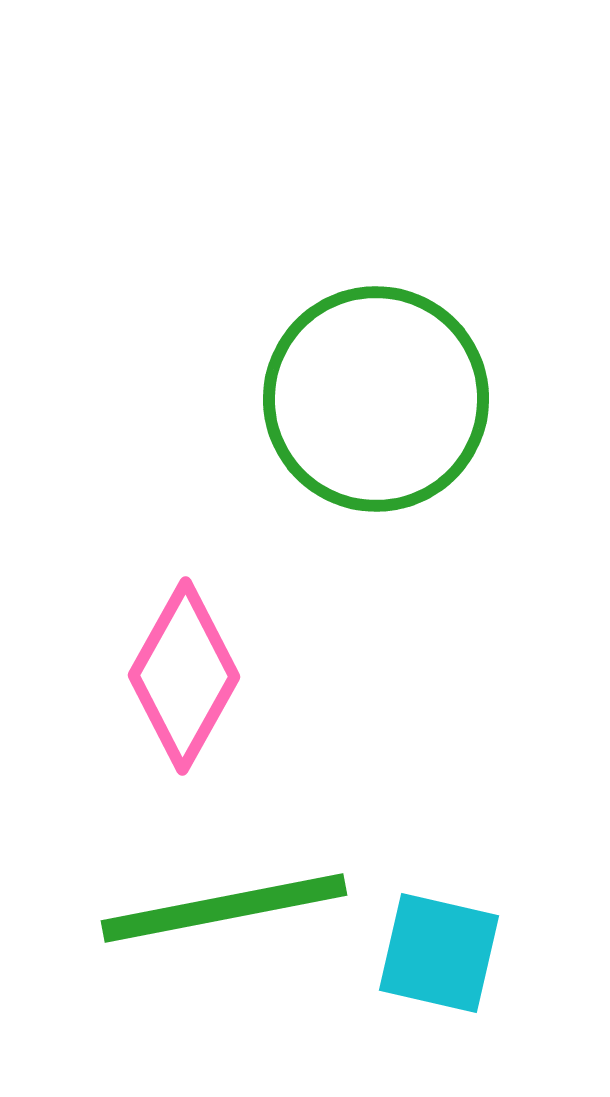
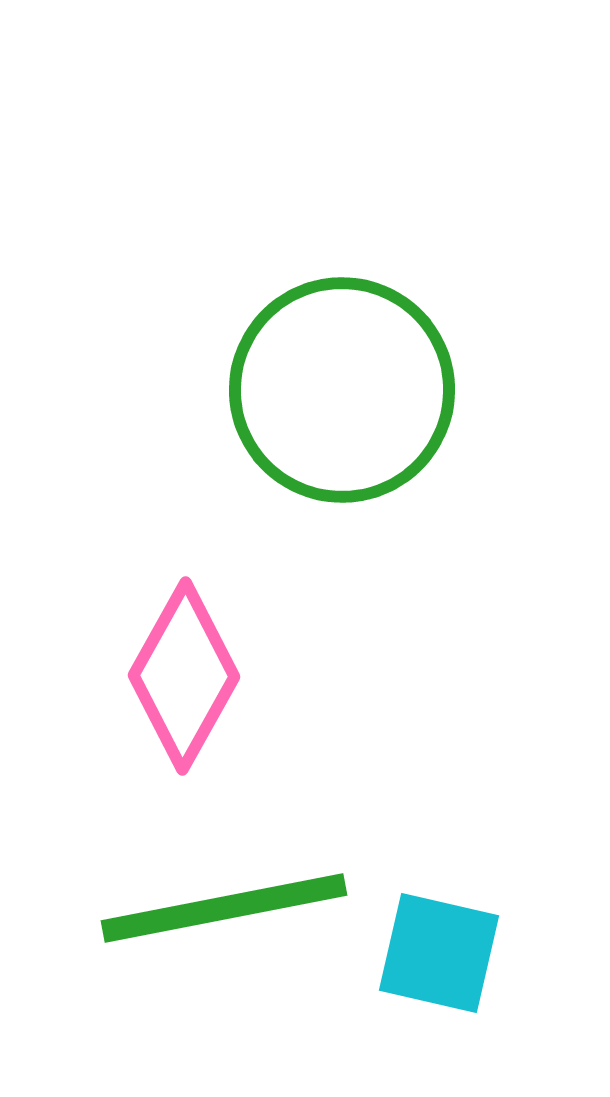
green circle: moved 34 px left, 9 px up
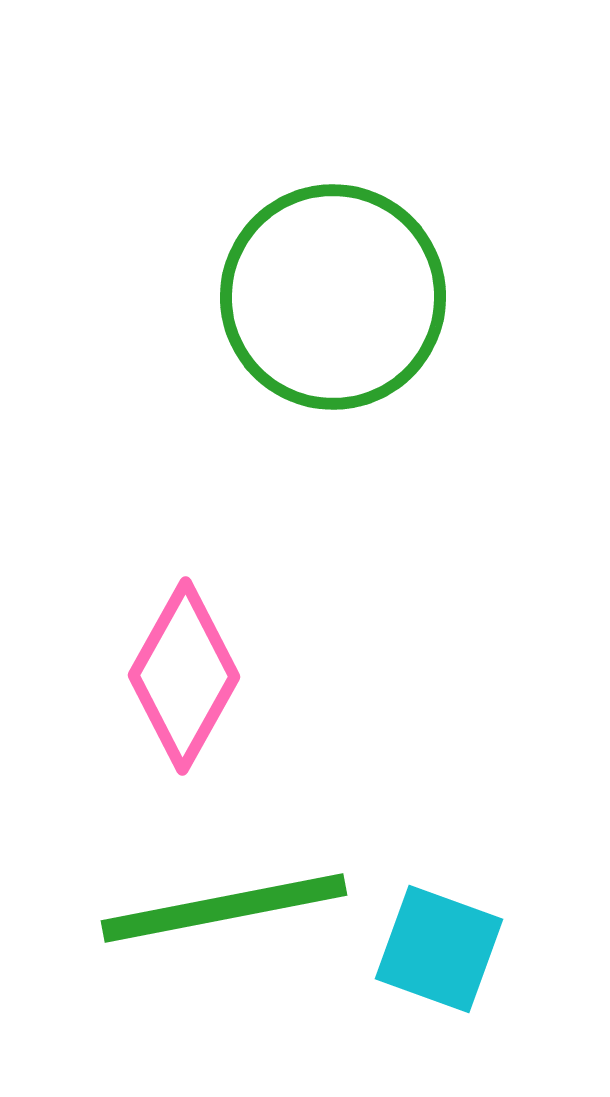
green circle: moved 9 px left, 93 px up
cyan square: moved 4 px up; rotated 7 degrees clockwise
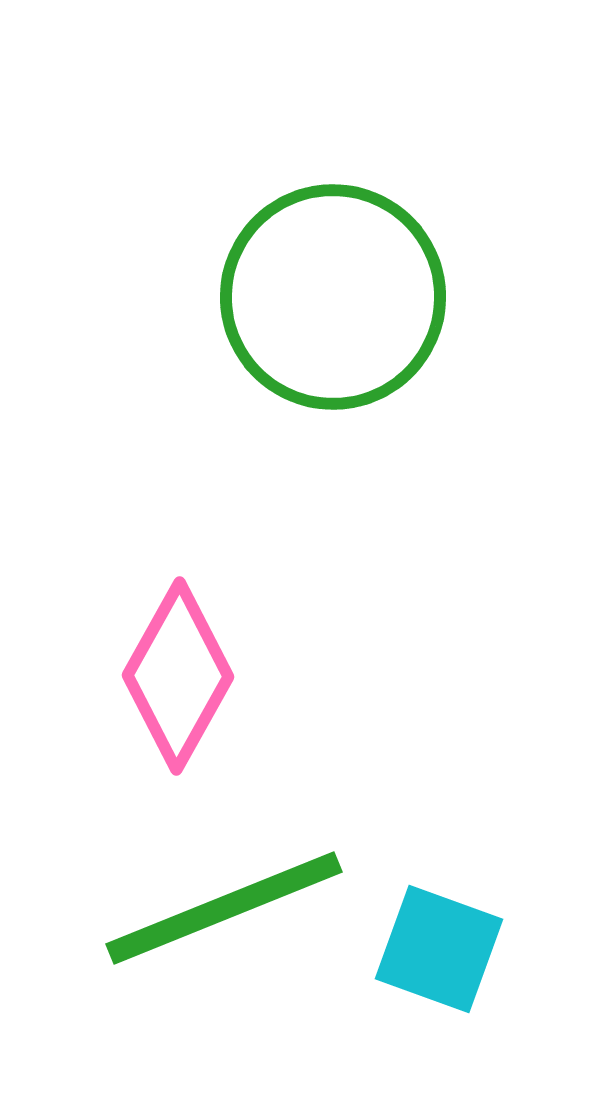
pink diamond: moved 6 px left
green line: rotated 11 degrees counterclockwise
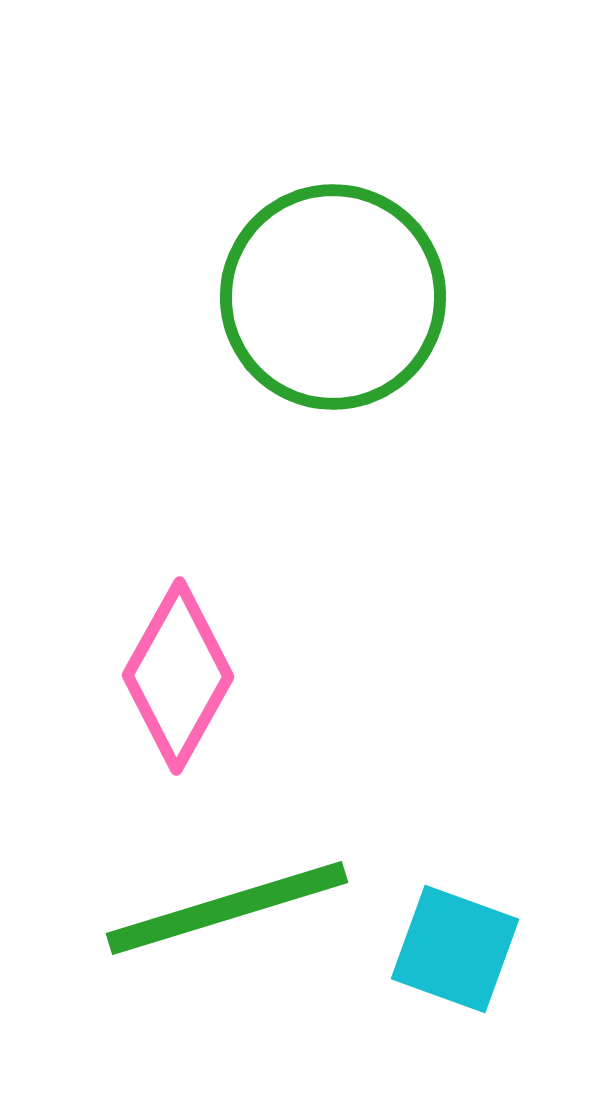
green line: moved 3 px right; rotated 5 degrees clockwise
cyan square: moved 16 px right
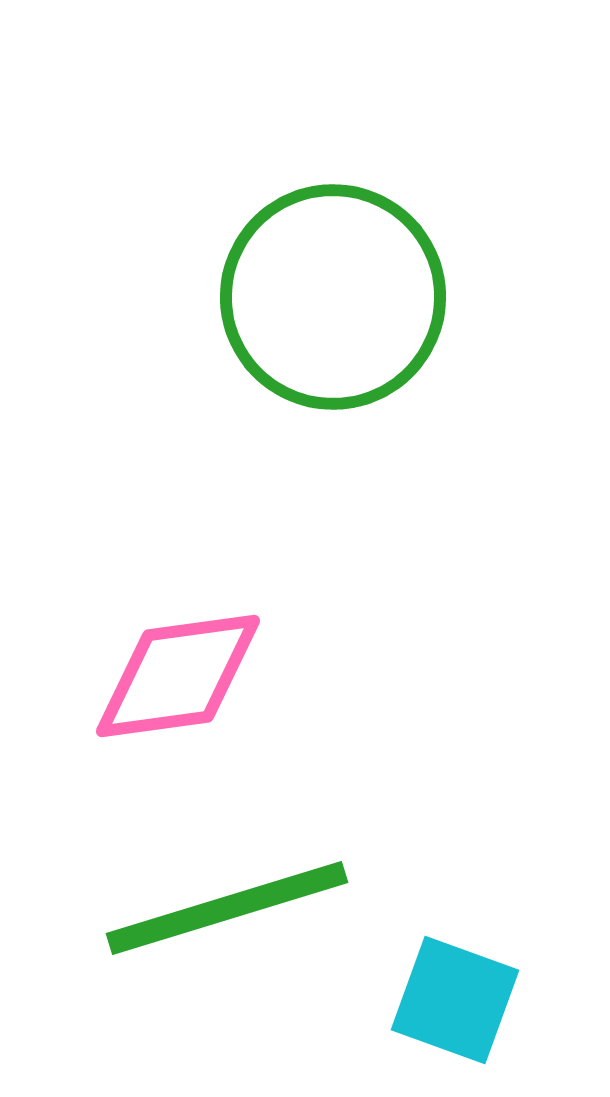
pink diamond: rotated 53 degrees clockwise
cyan square: moved 51 px down
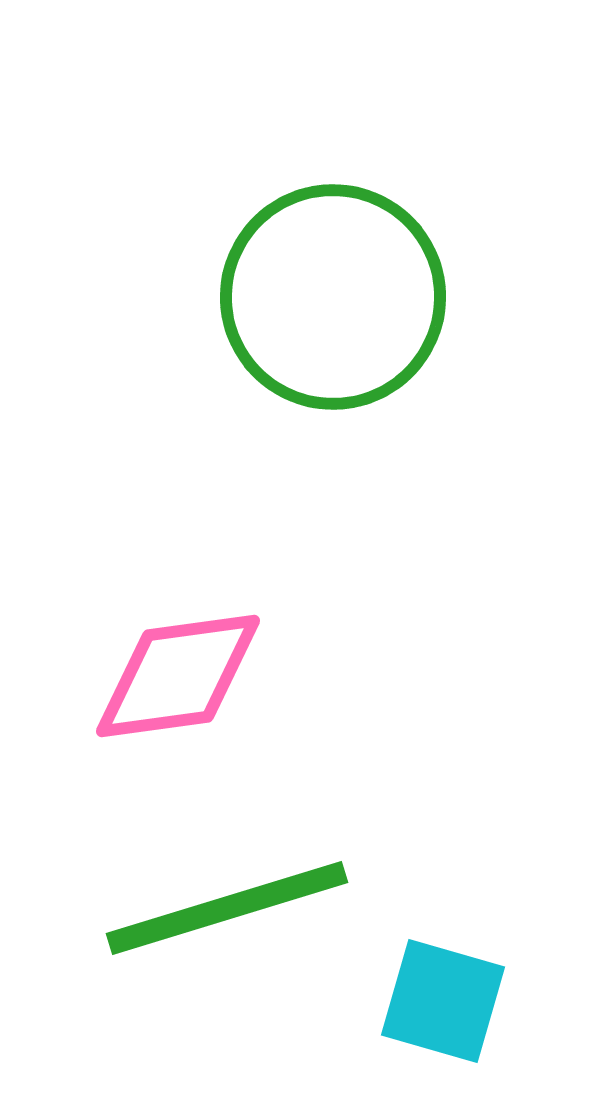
cyan square: moved 12 px left, 1 px down; rotated 4 degrees counterclockwise
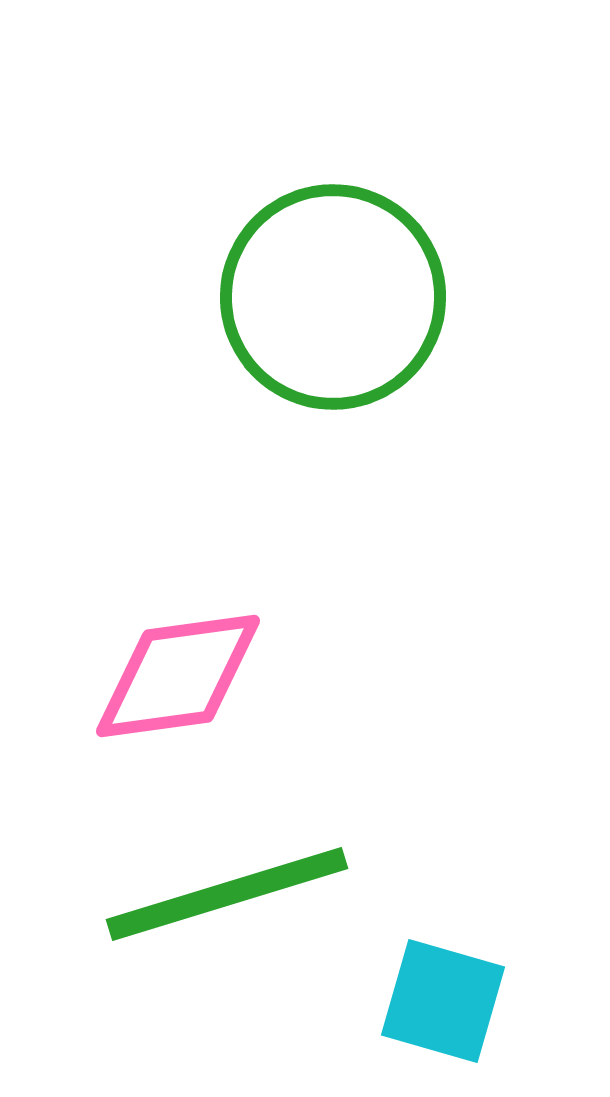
green line: moved 14 px up
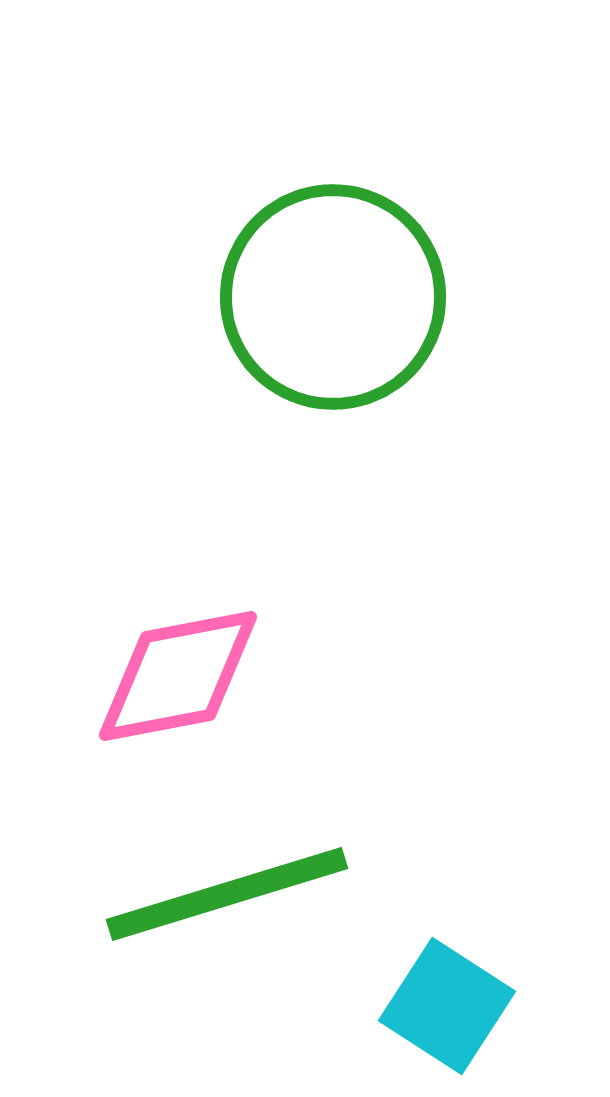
pink diamond: rotated 3 degrees counterclockwise
cyan square: moved 4 px right, 5 px down; rotated 17 degrees clockwise
